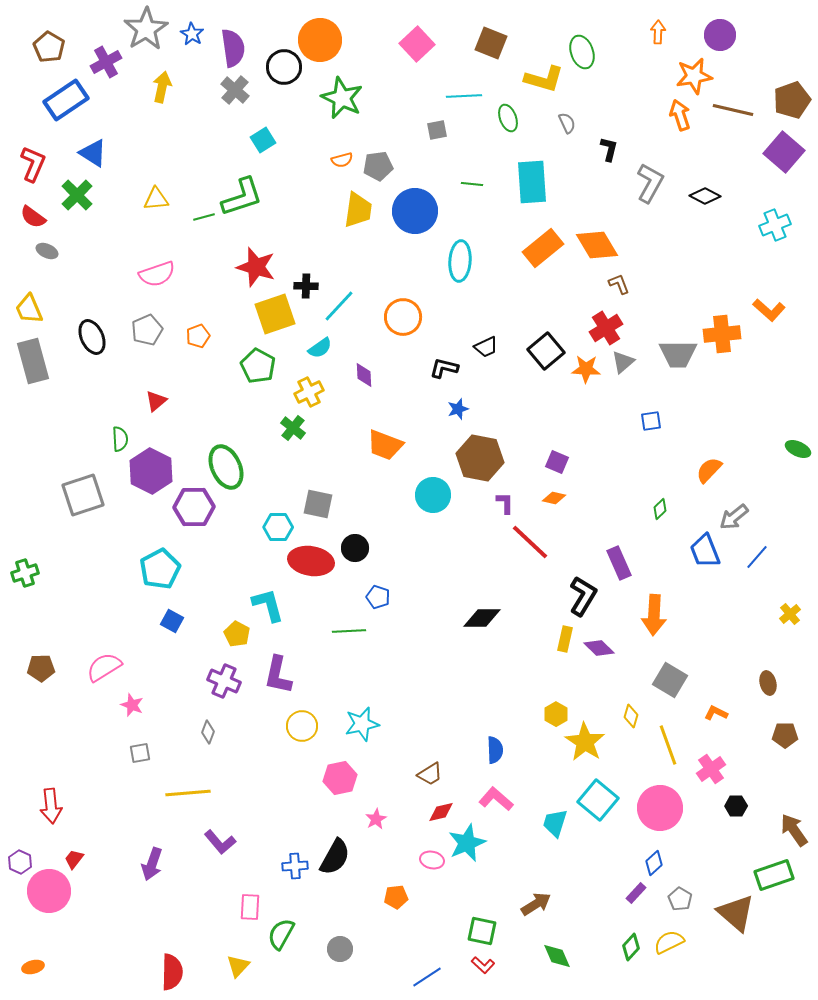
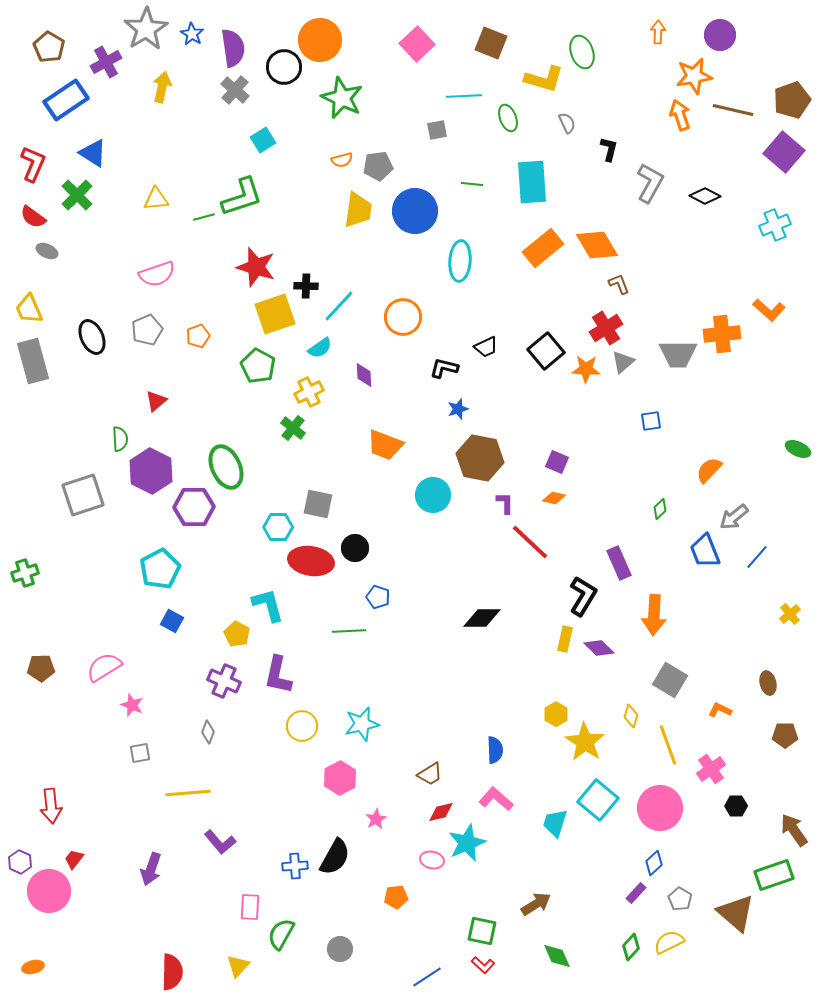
orange L-shape at (716, 713): moved 4 px right, 3 px up
pink hexagon at (340, 778): rotated 16 degrees counterclockwise
purple arrow at (152, 864): moved 1 px left, 5 px down
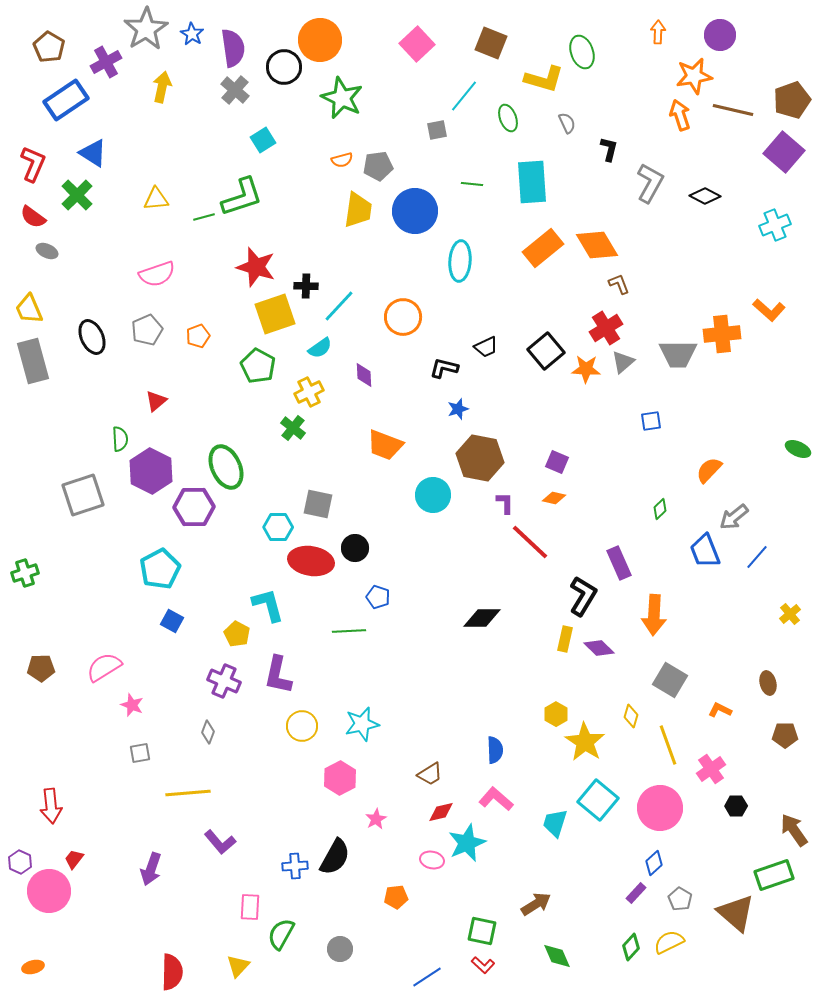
cyan line at (464, 96): rotated 48 degrees counterclockwise
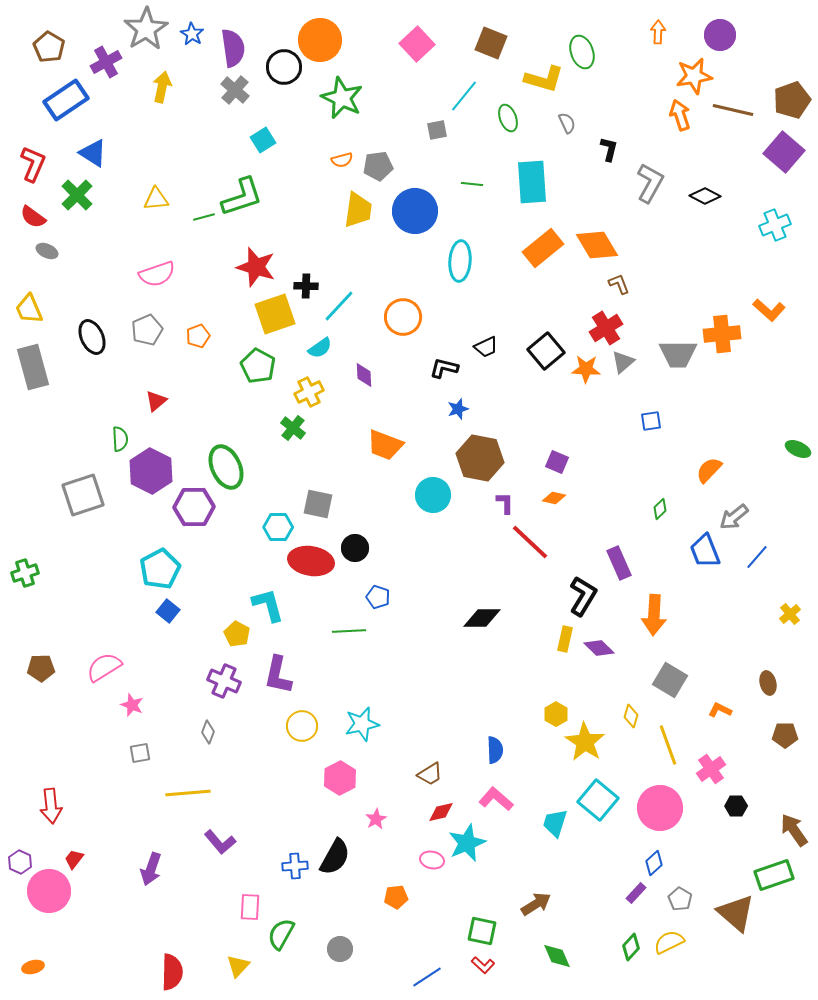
gray rectangle at (33, 361): moved 6 px down
blue square at (172, 621): moved 4 px left, 10 px up; rotated 10 degrees clockwise
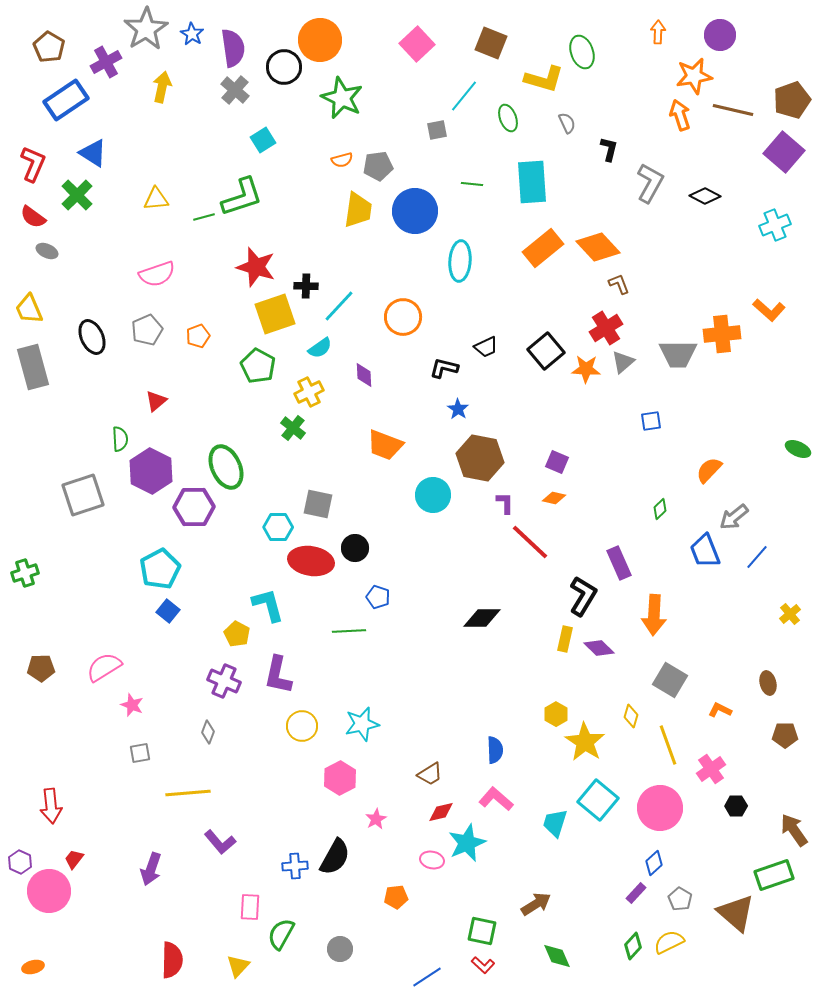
orange diamond at (597, 245): moved 1 px right, 2 px down; rotated 12 degrees counterclockwise
blue star at (458, 409): rotated 20 degrees counterclockwise
green diamond at (631, 947): moved 2 px right, 1 px up
red semicircle at (172, 972): moved 12 px up
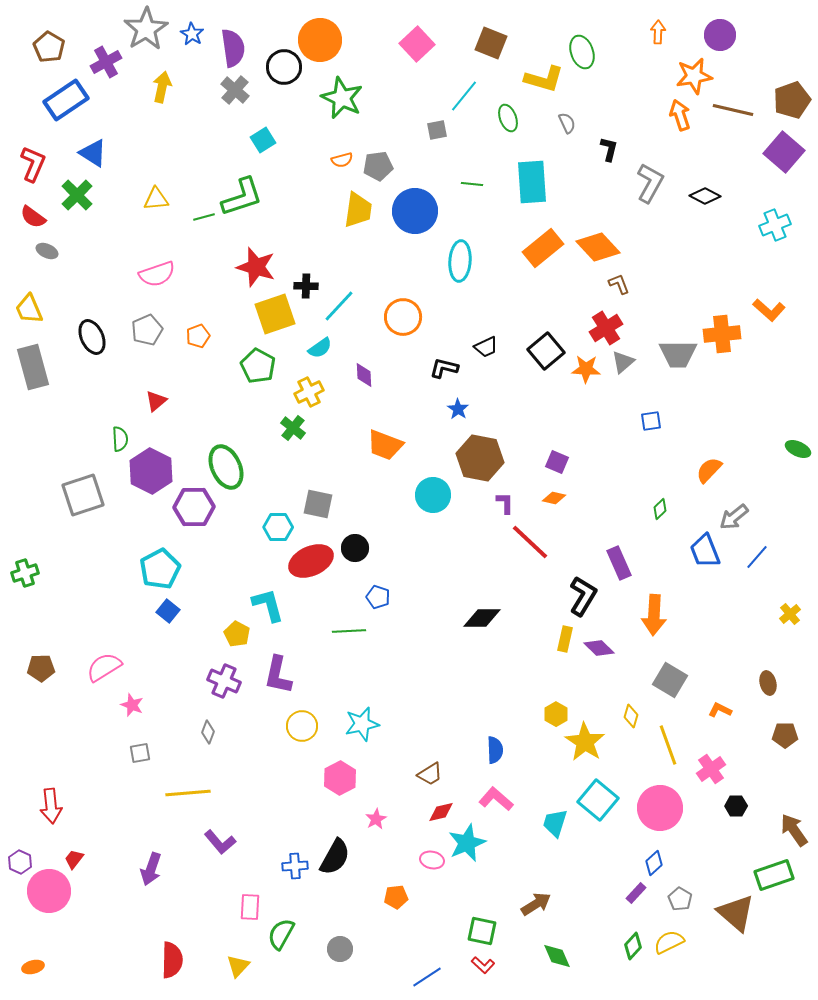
red ellipse at (311, 561): rotated 33 degrees counterclockwise
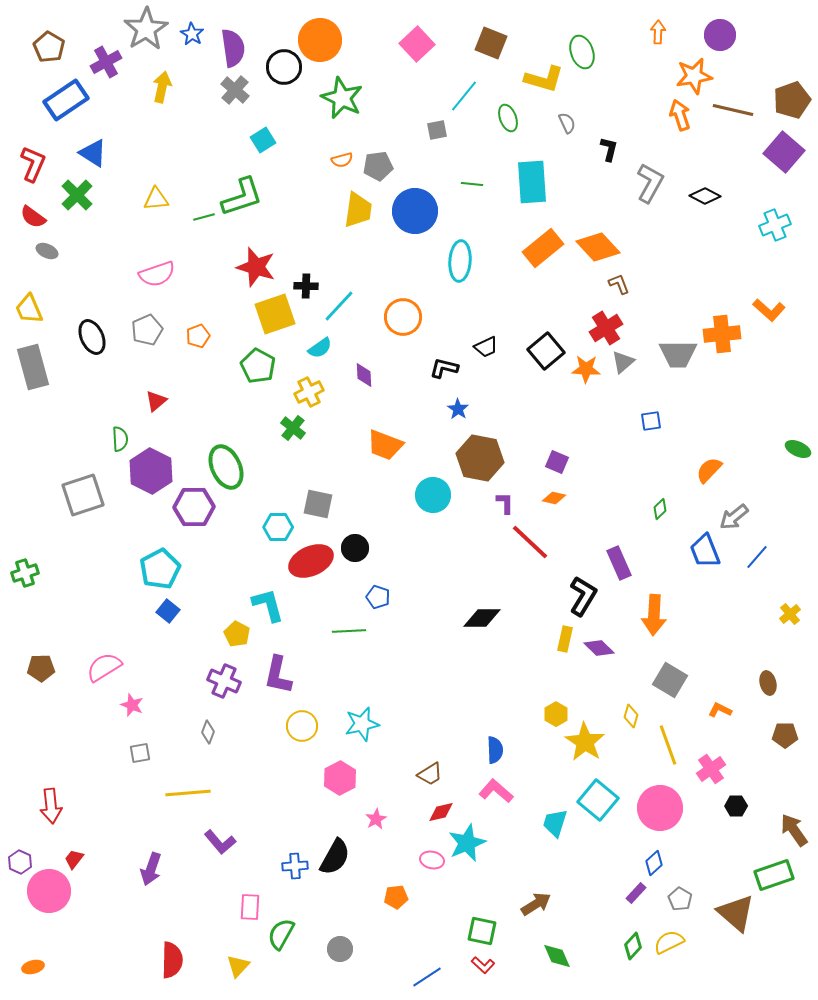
pink L-shape at (496, 799): moved 8 px up
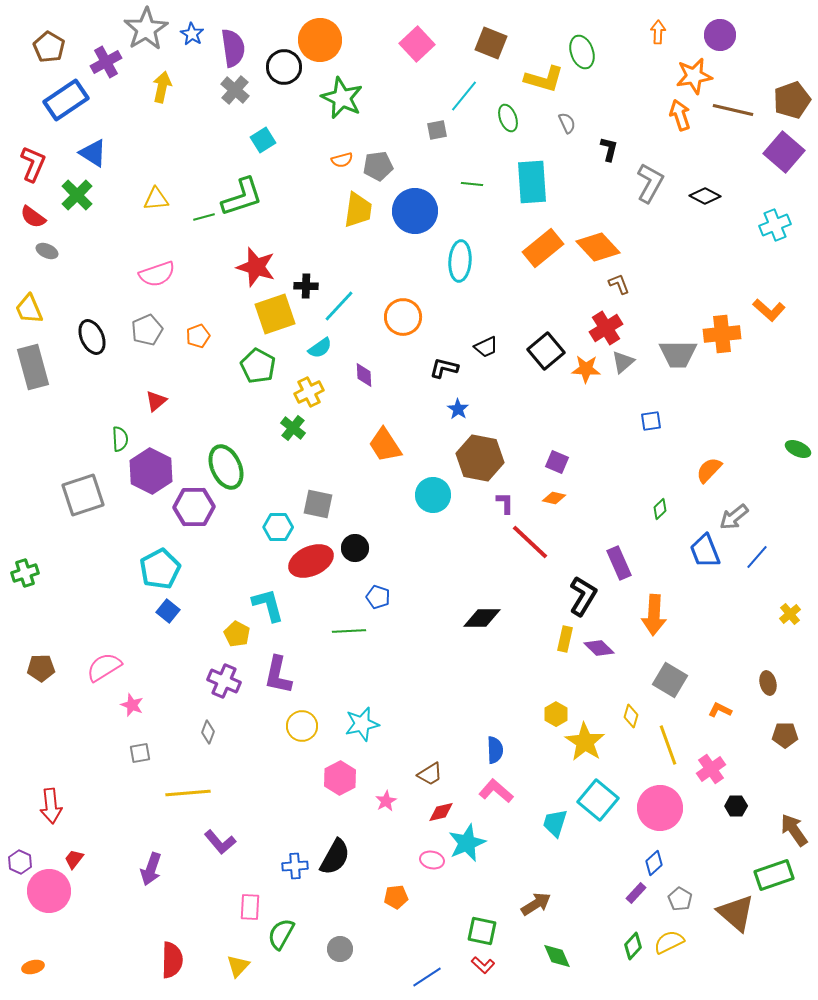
orange trapezoid at (385, 445): rotated 36 degrees clockwise
pink star at (376, 819): moved 10 px right, 18 px up
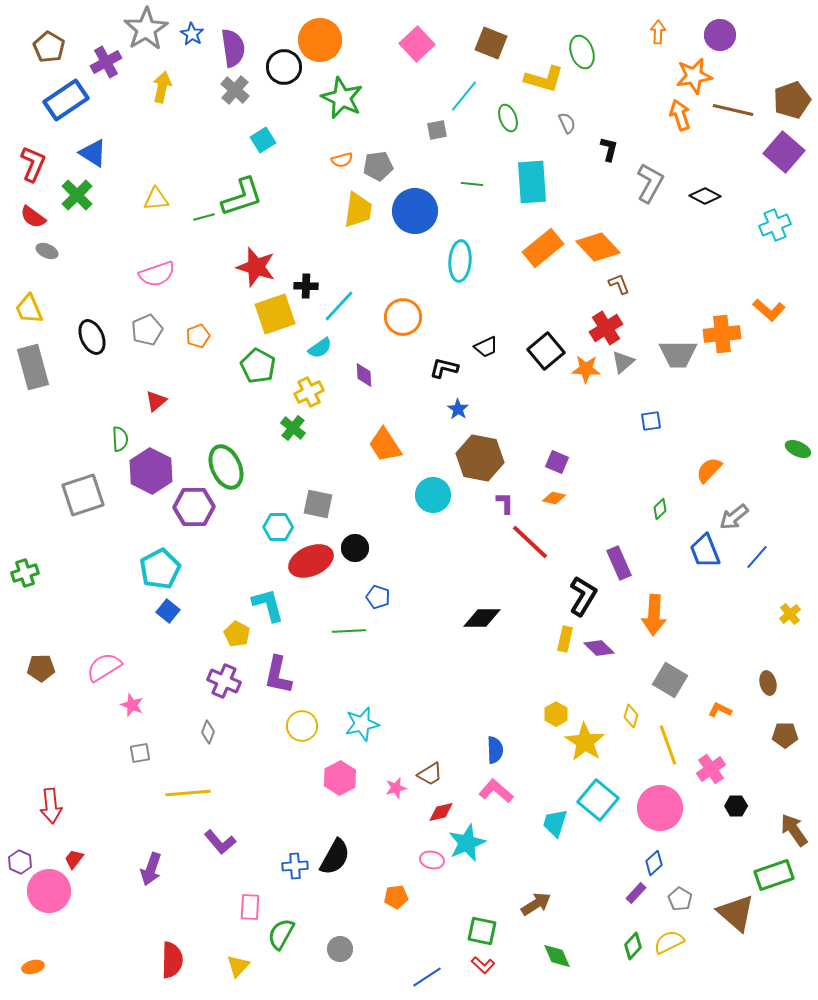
pink star at (386, 801): moved 10 px right, 13 px up; rotated 15 degrees clockwise
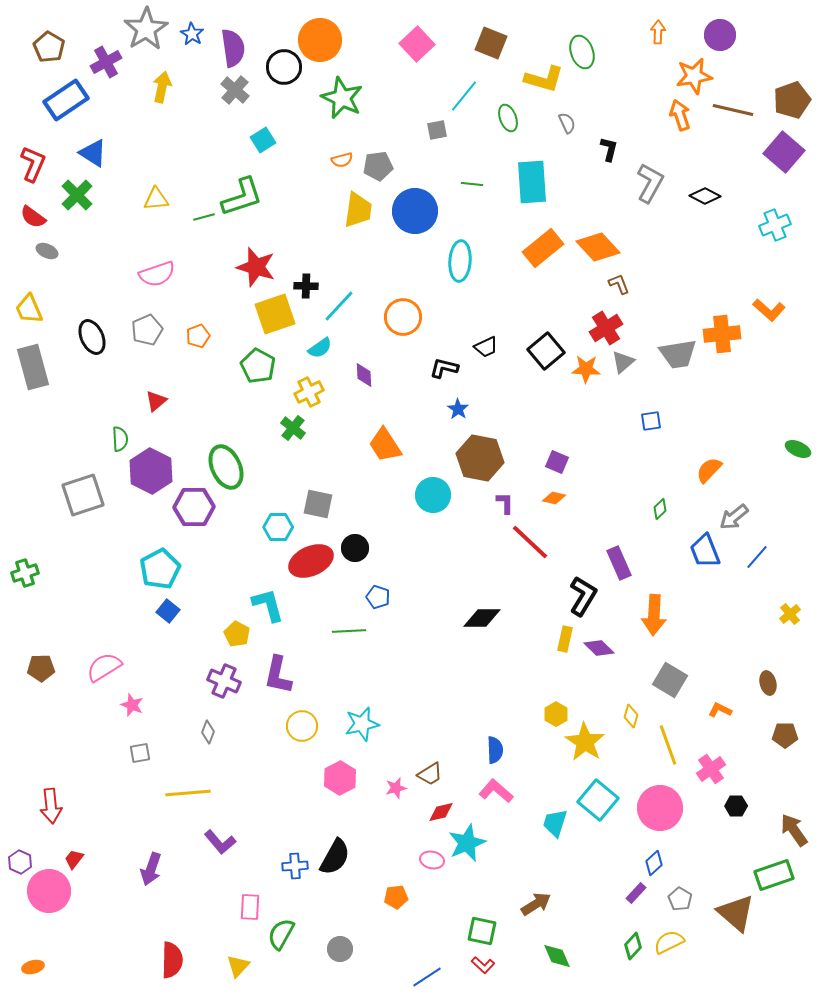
gray trapezoid at (678, 354): rotated 9 degrees counterclockwise
